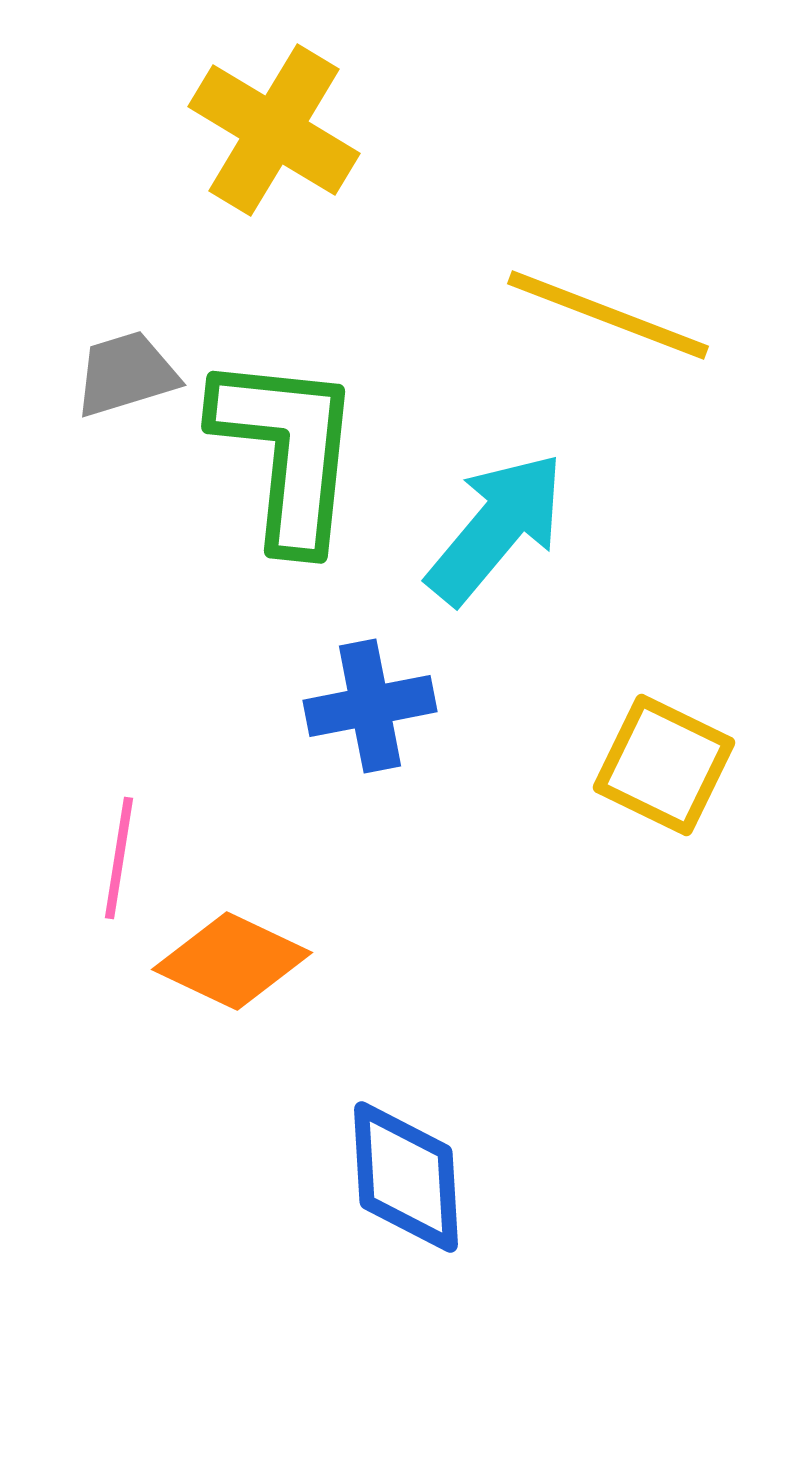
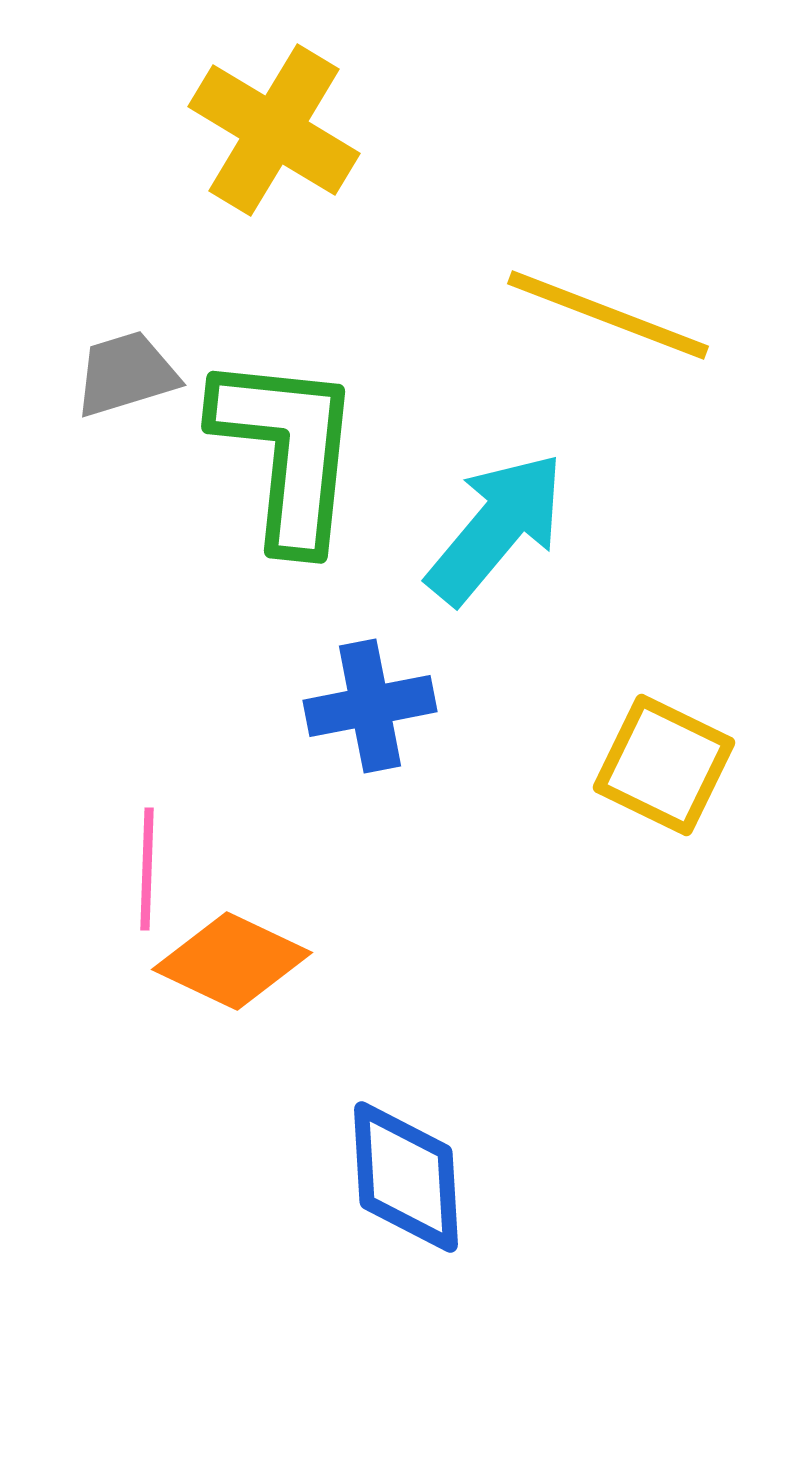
pink line: moved 28 px right, 11 px down; rotated 7 degrees counterclockwise
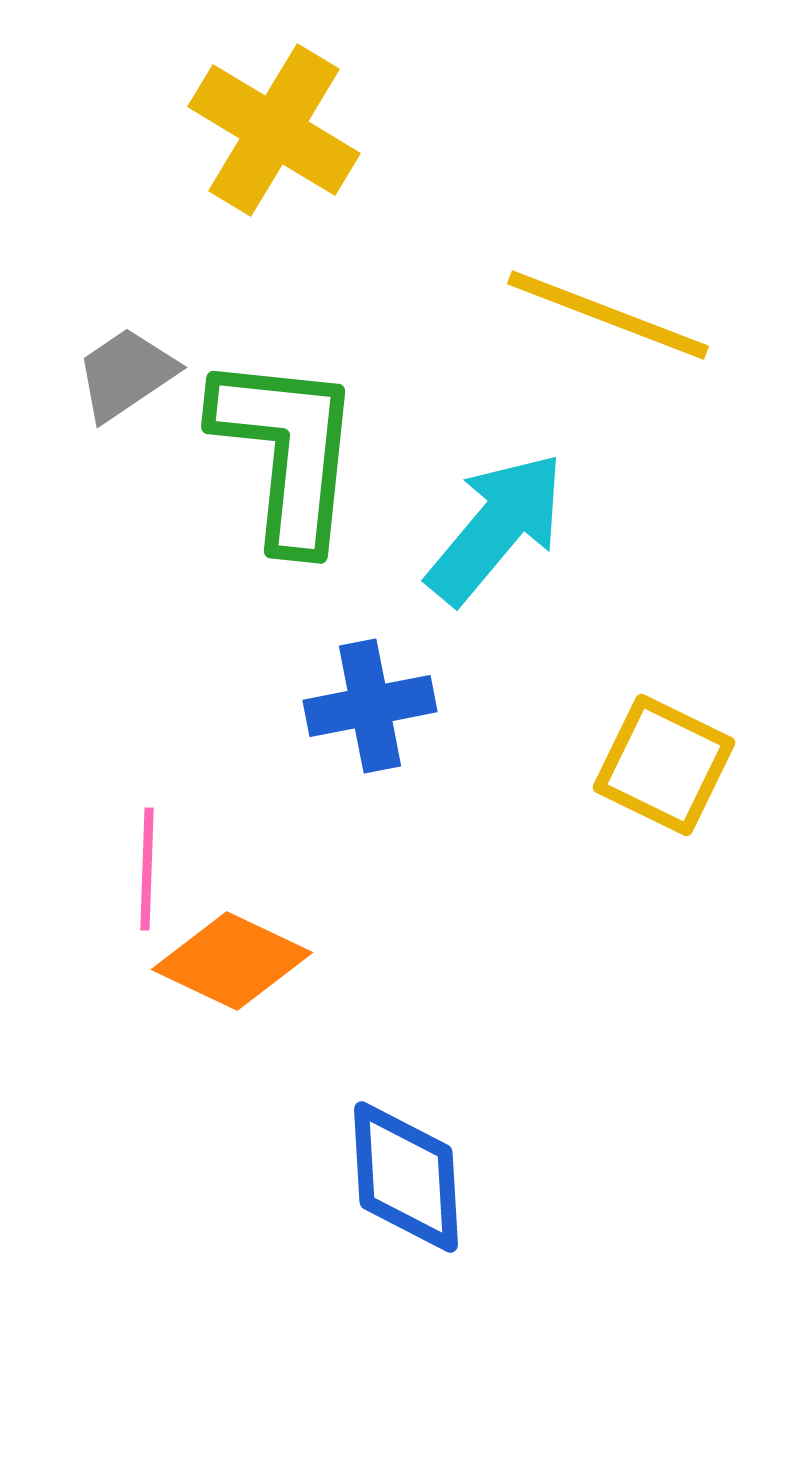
gray trapezoid: rotated 17 degrees counterclockwise
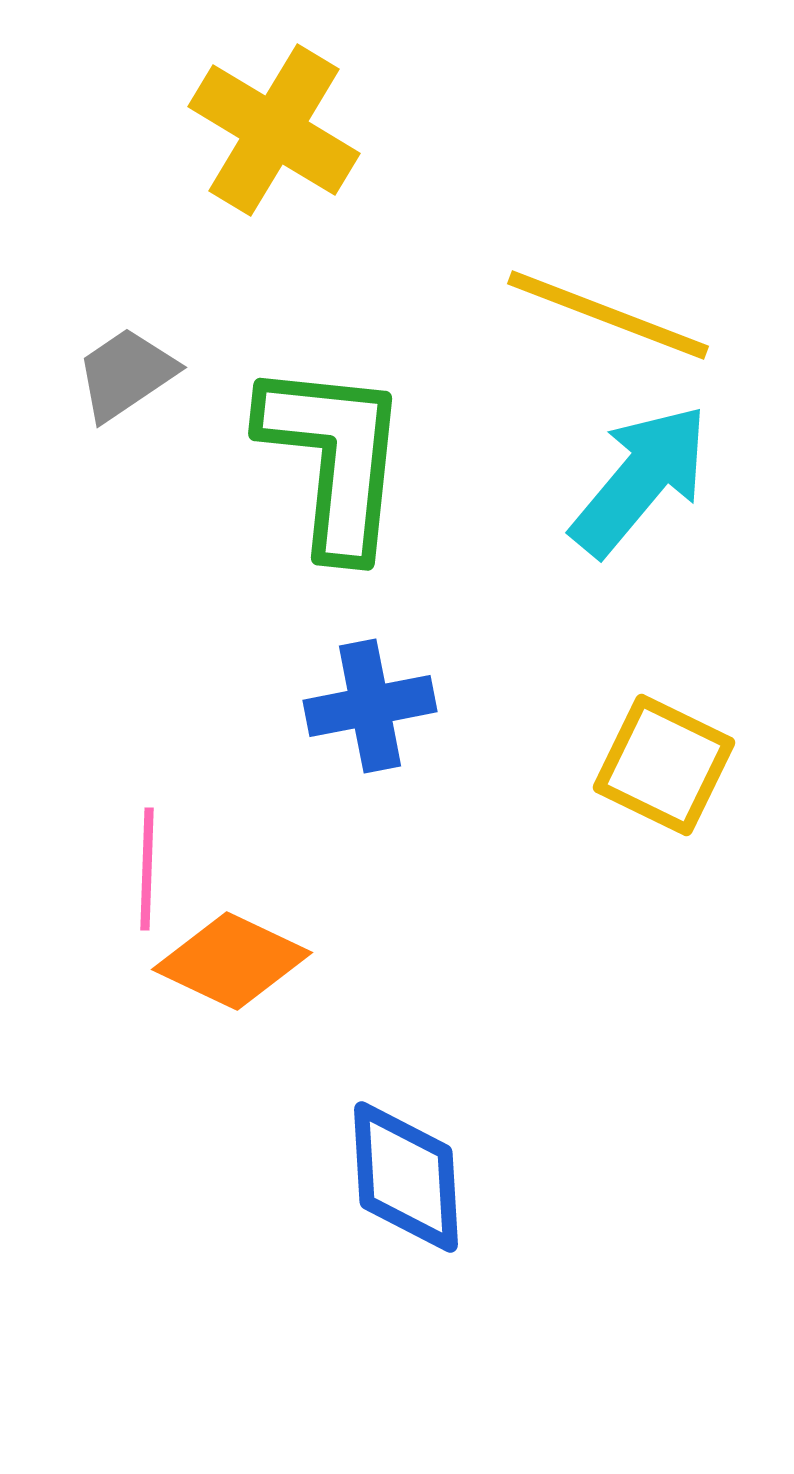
green L-shape: moved 47 px right, 7 px down
cyan arrow: moved 144 px right, 48 px up
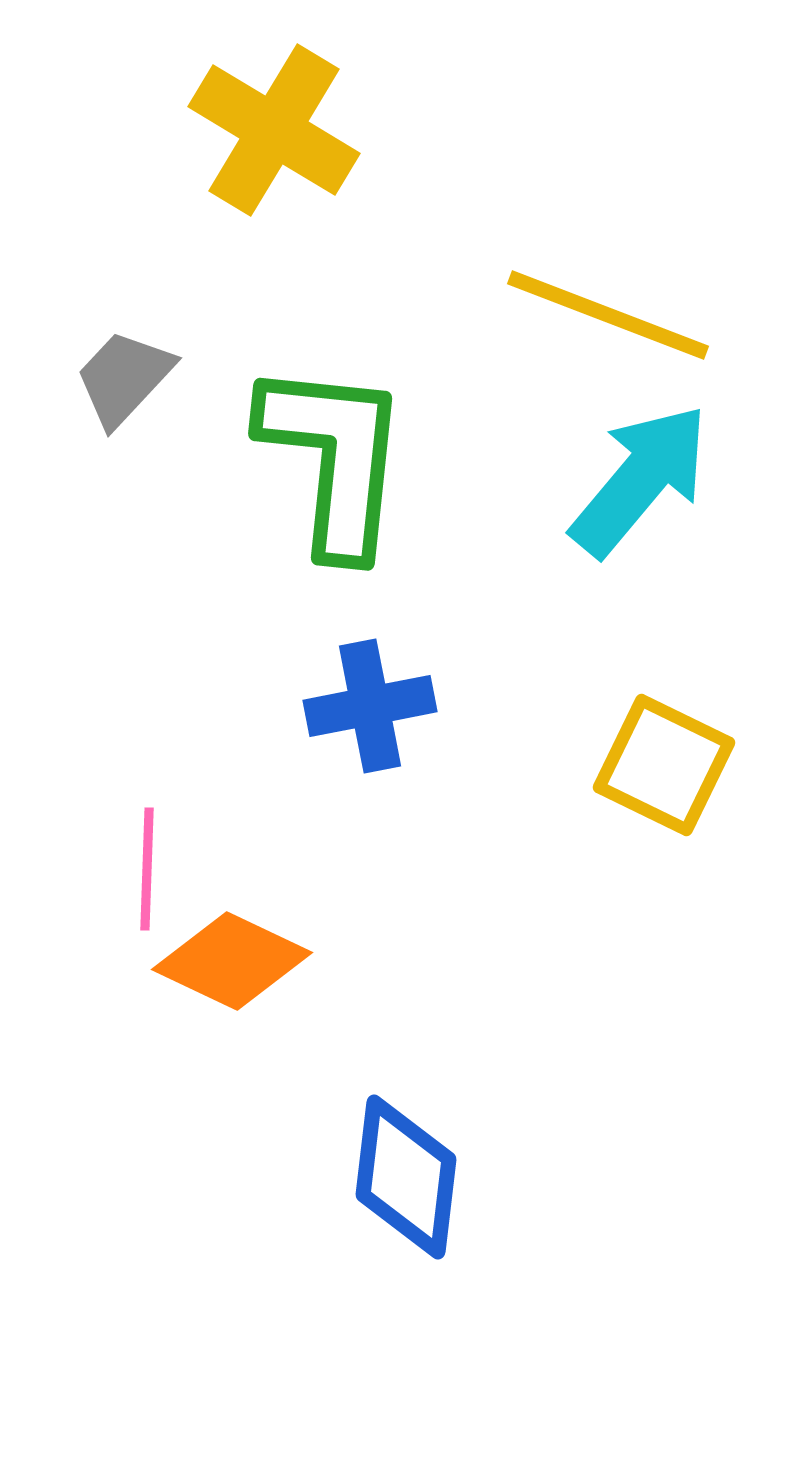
gray trapezoid: moved 2 px left, 4 px down; rotated 13 degrees counterclockwise
blue diamond: rotated 10 degrees clockwise
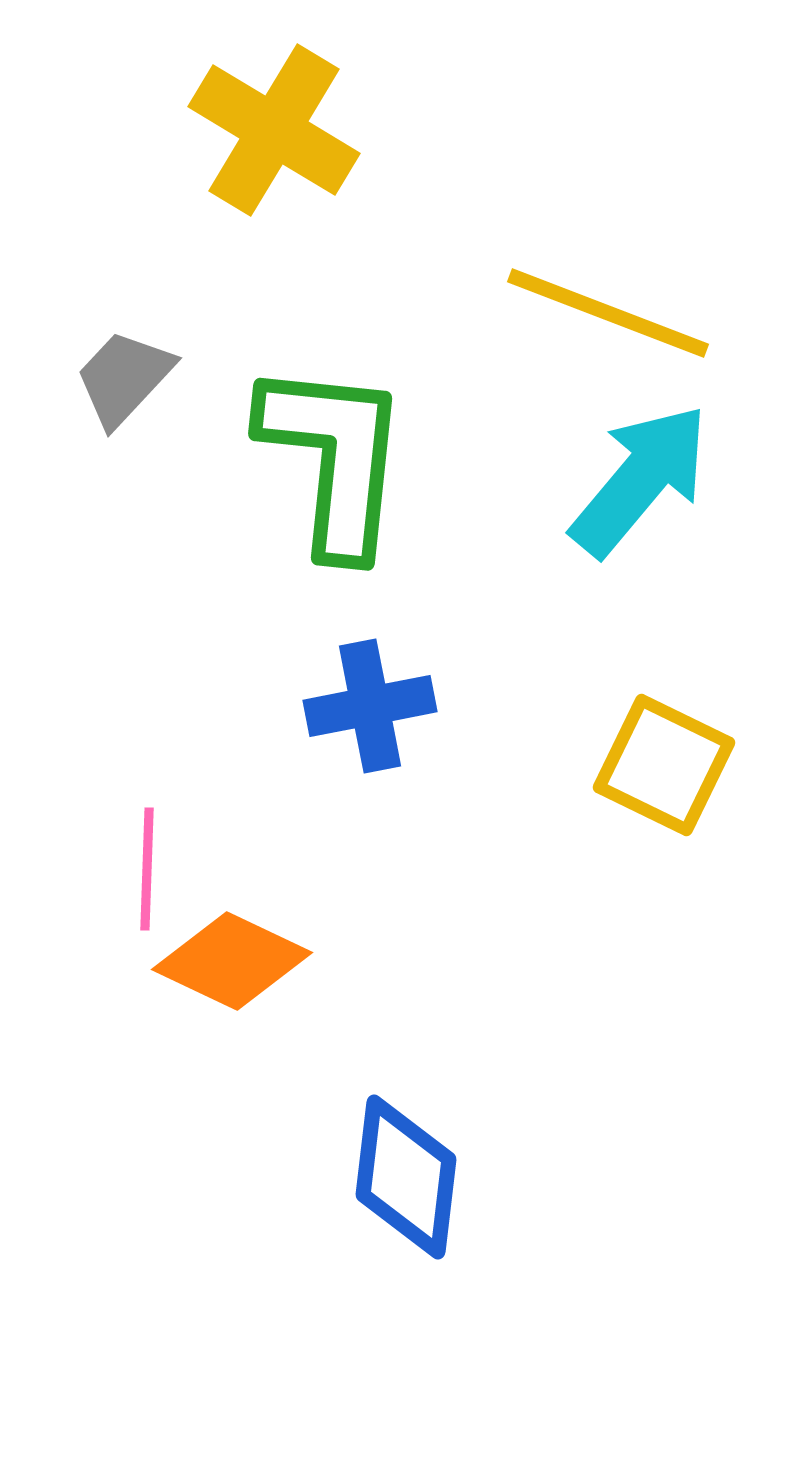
yellow line: moved 2 px up
